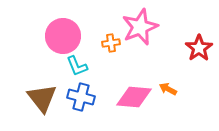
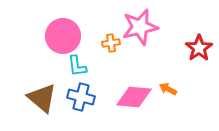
pink star: rotated 9 degrees clockwise
cyan L-shape: rotated 15 degrees clockwise
brown triangle: rotated 12 degrees counterclockwise
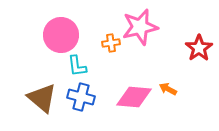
pink circle: moved 2 px left, 1 px up
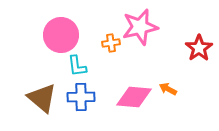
blue cross: rotated 16 degrees counterclockwise
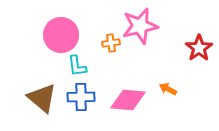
pink star: moved 1 px up
pink diamond: moved 6 px left, 3 px down
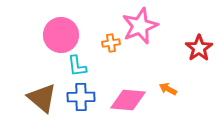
pink star: rotated 9 degrees counterclockwise
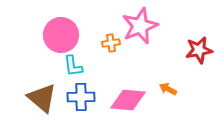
red star: moved 2 px down; rotated 24 degrees clockwise
cyan L-shape: moved 4 px left
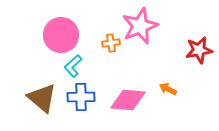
cyan L-shape: rotated 55 degrees clockwise
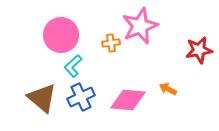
blue cross: rotated 24 degrees counterclockwise
